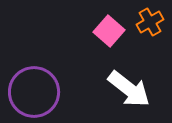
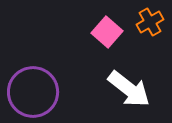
pink square: moved 2 px left, 1 px down
purple circle: moved 1 px left
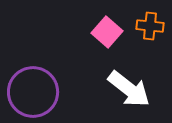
orange cross: moved 4 px down; rotated 36 degrees clockwise
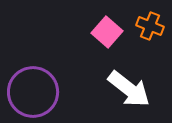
orange cross: rotated 16 degrees clockwise
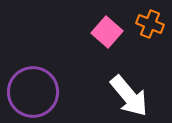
orange cross: moved 2 px up
white arrow: moved 7 px down; rotated 12 degrees clockwise
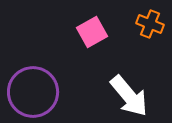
pink square: moved 15 px left; rotated 20 degrees clockwise
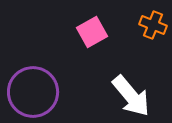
orange cross: moved 3 px right, 1 px down
white arrow: moved 2 px right
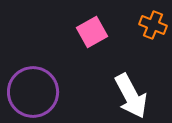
white arrow: rotated 12 degrees clockwise
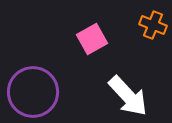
pink square: moved 7 px down
white arrow: moved 3 px left; rotated 15 degrees counterclockwise
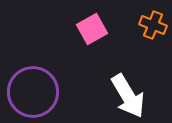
pink square: moved 10 px up
white arrow: rotated 12 degrees clockwise
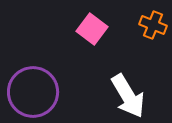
pink square: rotated 24 degrees counterclockwise
